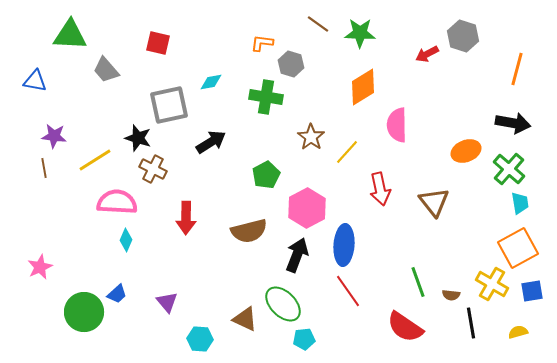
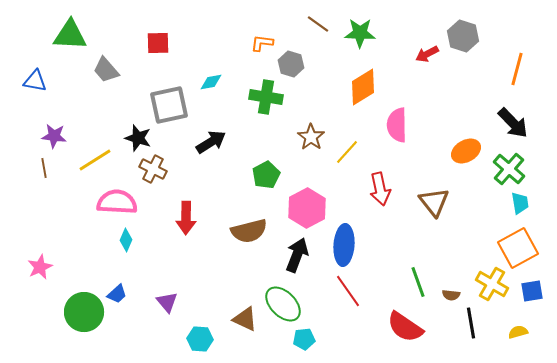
red square at (158, 43): rotated 15 degrees counterclockwise
black arrow at (513, 123): rotated 36 degrees clockwise
orange ellipse at (466, 151): rotated 8 degrees counterclockwise
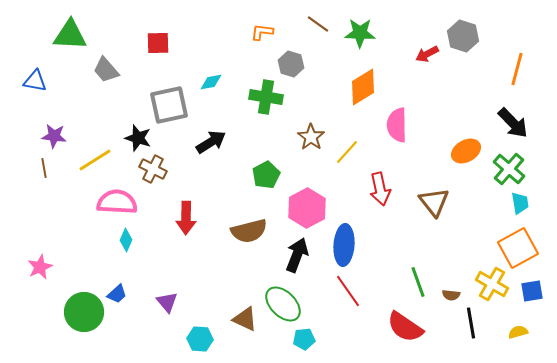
orange L-shape at (262, 43): moved 11 px up
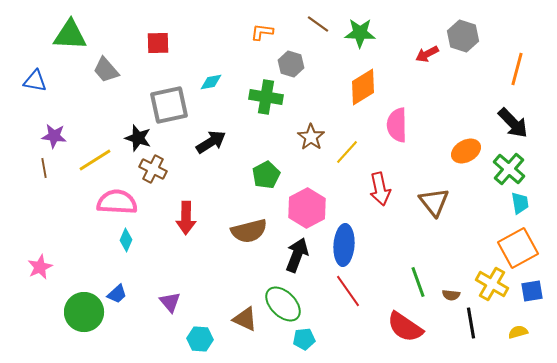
purple triangle at (167, 302): moved 3 px right
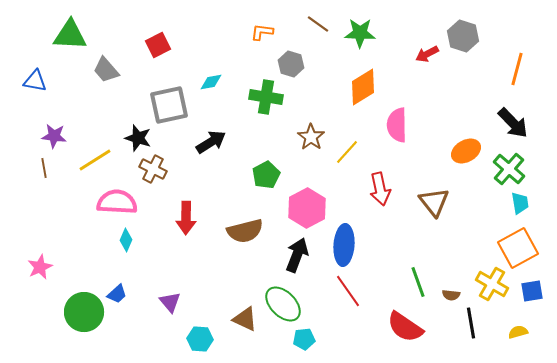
red square at (158, 43): moved 2 px down; rotated 25 degrees counterclockwise
brown semicircle at (249, 231): moved 4 px left
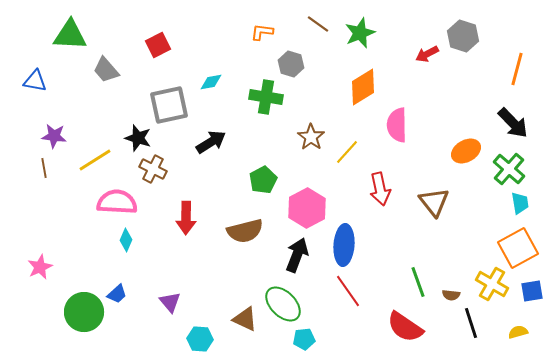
green star at (360, 33): rotated 24 degrees counterclockwise
green pentagon at (266, 175): moved 3 px left, 5 px down
black line at (471, 323): rotated 8 degrees counterclockwise
